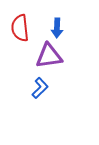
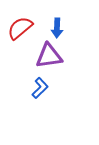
red semicircle: rotated 56 degrees clockwise
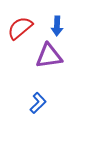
blue arrow: moved 2 px up
blue L-shape: moved 2 px left, 15 px down
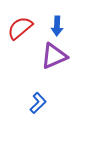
purple triangle: moved 5 px right; rotated 16 degrees counterclockwise
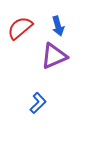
blue arrow: moved 1 px right; rotated 18 degrees counterclockwise
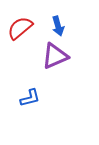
purple triangle: moved 1 px right
blue L-shape: moved 8 px left, 5 px up; rotated 30 degrees clockwise
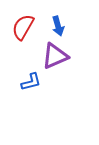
red semicircle: moved 3 px right, 1 px up; rotated 20 degrees counterclockwise
blue L-shape: moved 1 px right, 16 px up
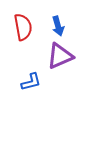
red semicircle: rotated 140 degrees clockwise
purple triangle: moved 5 px right
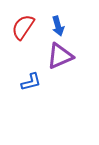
red semicircle: rotated 136 degrees counterclockwise
